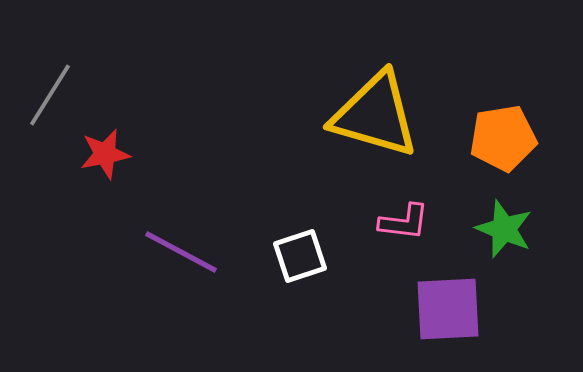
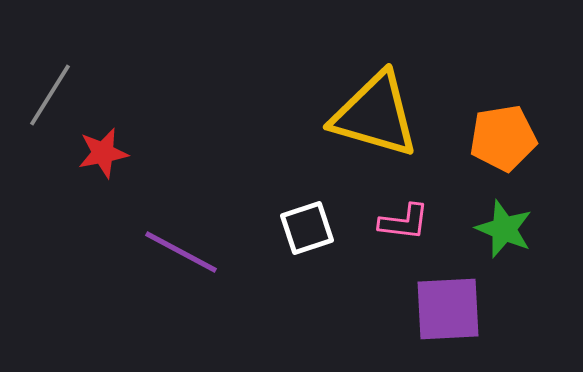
red star: moved 2 px left, 1 px up
white square: moved 7 px right, 28 px up
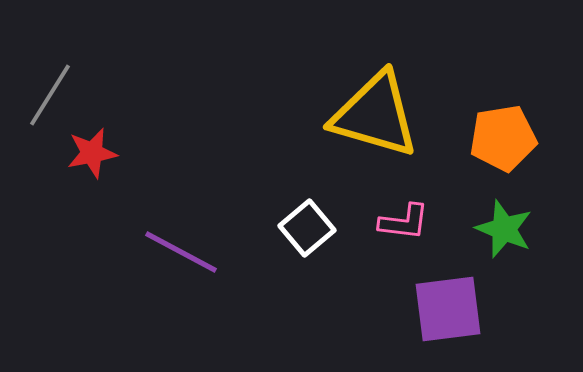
red star: moved 11 px left
white square: rotated 22 degrees counterclockwise
purple square: rotated 4 degrees counterclockwise
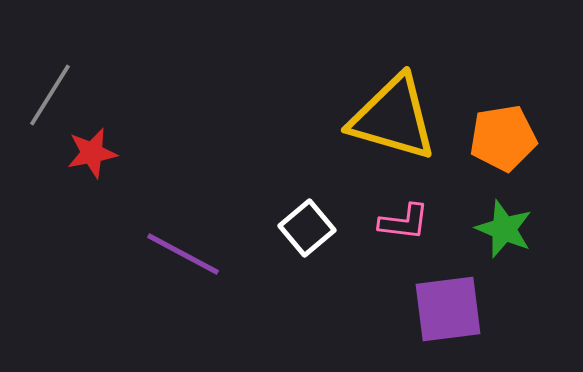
yellow triangle: moved 18 px right, 3 px down
purple line: moved 2 px right, 2 px down
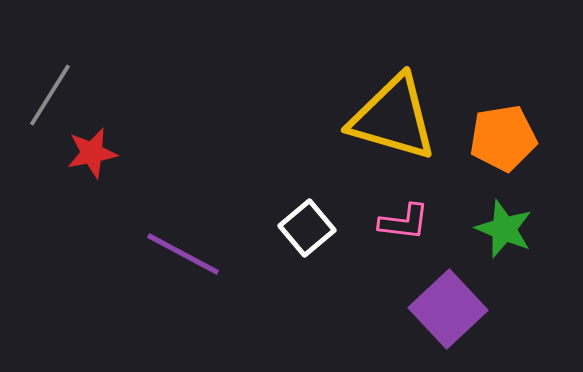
purple square: rotated 36 degrees counterclockwise
